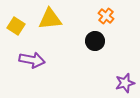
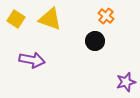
yellow triangle: rotated 25 degrees clockwise
yellow square: moved 7 px up
purple star: moved 1 px right, 1 px up
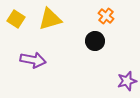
yellow triangle: rotated 35 degrees counterclockwise
purple arrow: moved 1 px right
purple star: moved 1 px right, 1 px up
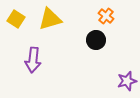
black circle: moved 1 px right, 1 px up
purple arrow: rotated 85 degrees clockwise
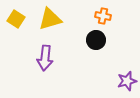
orange cross: moved 3 px left; rotated 28 degrees counterclockwise
purple arrow: moved 12 px right, 2 px up
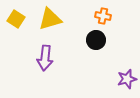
purple star: moved 2 px up
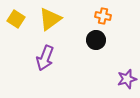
yellow triangle: rotated 20 degrees counterclockwise
purple arrow: rotated 15 degrees clockwise
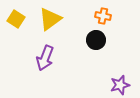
purple star: moved 7 px left, 6 px down
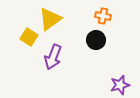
yellow square: moved 13 px right, 18 px down
purple arrow: moved 8 px right, 1 px up
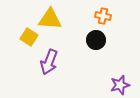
yellow triangle: rotated 40 degrees clockwise
purple arrow: moved 4 px left, 5 px down
